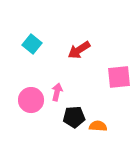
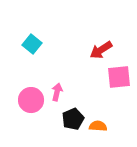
red arrow: moved 22 px right
black pentagon: moved 1 px left, 2 px down; rotated 20 degrees counterclockwise
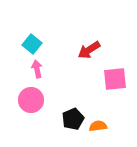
red arrow: moved 12 px left
pink square: moved 4 px left, 2 px down
pink arrow: moved 20 px left, 23 px up; rotated 24 degrees counterclockwise
orange semicircle: rotated 12 degrees counterclockwise
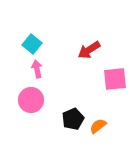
orange semicircle: rotated 30 degrees counterclockwise
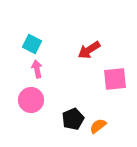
cyan square: rotated 12 degrees counterclockwise
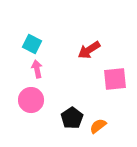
black pentagon: moved 1 px left, 1 px up; rotated 10 degrees counterclockwise
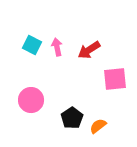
cyan square: moved 1 px down
pink arrow: moved 20 px right, 22 px up
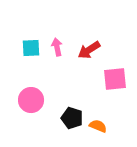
cyan square: moved 1 px left, 3 px down; rotated 30 degrees counterclockwise
black pentagon: rotated 20 degrees counterclockwise
orange semicircle: rotated 60 degrees clockwise
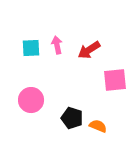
pink arrow: moved 2 px up
pink square: moved 1 px down
